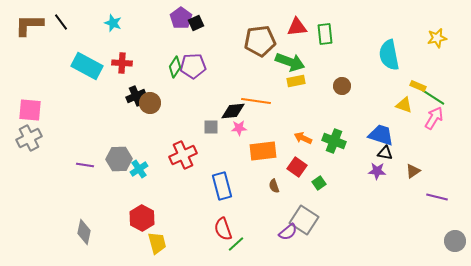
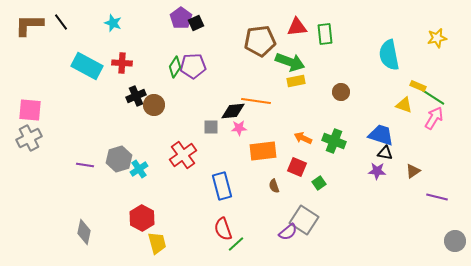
brown circle at (342, 86): moved 1 px left, 6 px down
brown circle at (150, 103): moved 4 px right, 2 px down
red cross at (183, 155): rotated 12 degrees counterclockwise
gray hexagon at (119, 159): rotated 15 degrees counterclockwise
red square at (297, 167): rotated 12 degrees counterclockwise
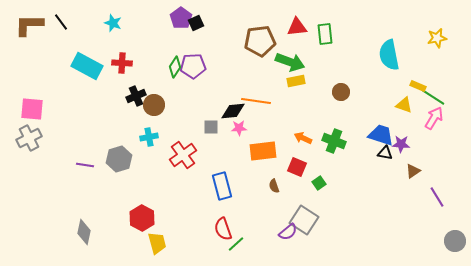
pink square at (30, 110): moved 2 px right, 1 px up
cyan cross at (139, 169): moved 10 px right, 32 px up; rotated 24 degrees clockwise
purple star at (377, 171): moved 24 px right, 27 px up
purple line at (437, 197): rotated 45 degrees clockwise
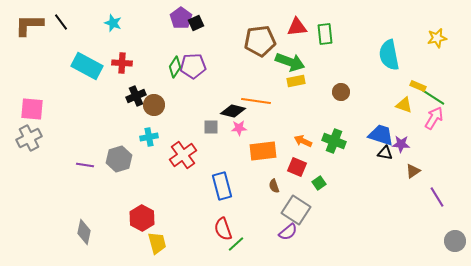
black diamond at (233, 111): rotated 20 degrees clockwise
orange arrow at (303, 138): moved 3 px down
gray square at (304, 220): moved 8 px left, 10 px up
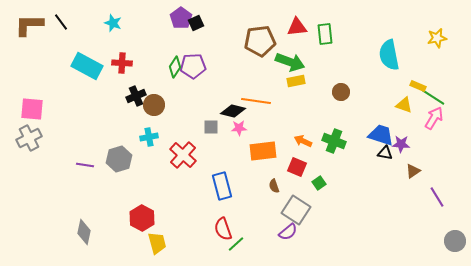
red cross at (183, 155): rotated 12 degrees counterclockwise
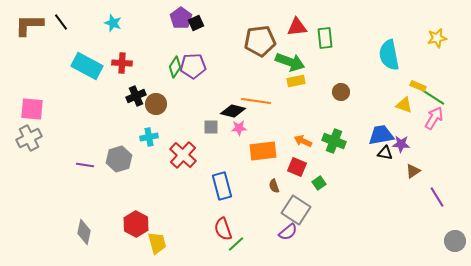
green rectangle at (325, 34): moved 4 px down
brown circle at (154, 105): moved 2 px right, 1 px up
blue trapezoid at (381, 135): rotated 28 degrees counterclockwise
red hexagon at (142, 218): moved 6 px left, 6 px down
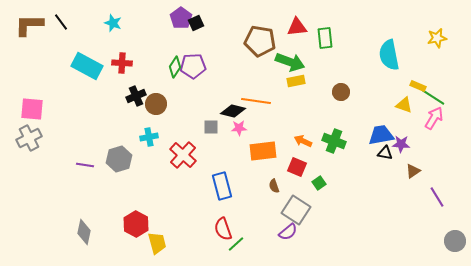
brown pentagon at (260, 41): rotated 16 degrees clockwise
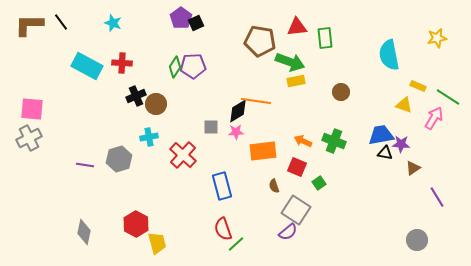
green line at (433, 97): moved 15 px right
black diamond at (233, 111): moved 5 px right; rotated 45 degrees counterclockwise
pink star at (239, 128): moved 3 px left, 4 px down
brown triangle at (413, 171): moved 3 px up
gray circle at (455, 241): moved 38 px left, 1 px up
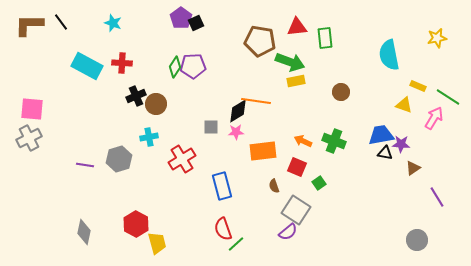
red cross at (183, 155): moved 1 px left, 4 px down; rotated 16 degrees clockwise
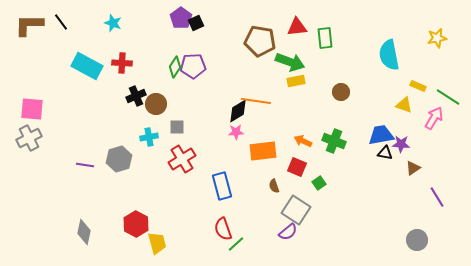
gray square at (211, 127): moved 34 px left
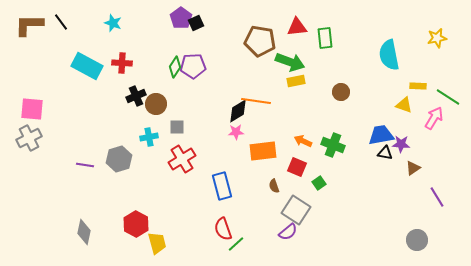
yellow rectangle at (418, 86): rotated 21 degrees counterclockwise
green cross at (334, 141): moved 1 px left, 4 px down
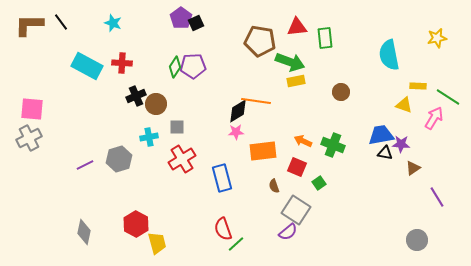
purple line at (85, 165): rotated 36 degrees counterclockwise
blue rectangle at (222, 186): moved 8 px up
